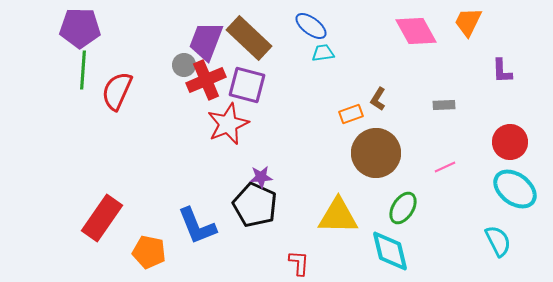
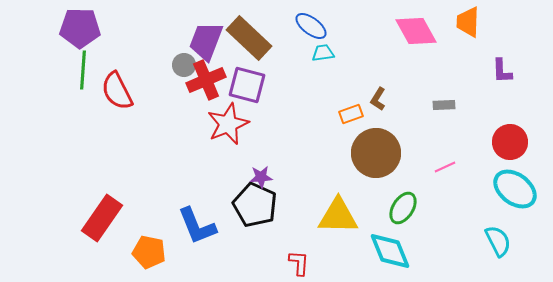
orange trapezoid: rotated 24 degrees counterclockwise
red semicircle: rotated 51 degrees counterclockwise
cyan diamond: rotated 9 degrees counterclockwise
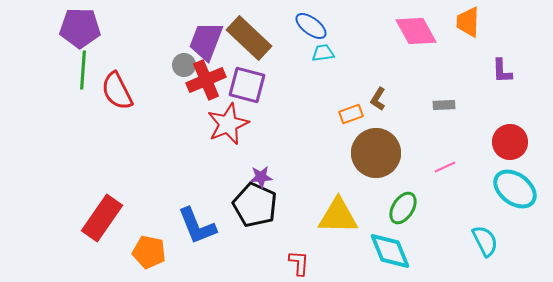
cyan semicircle: moved 13 px left
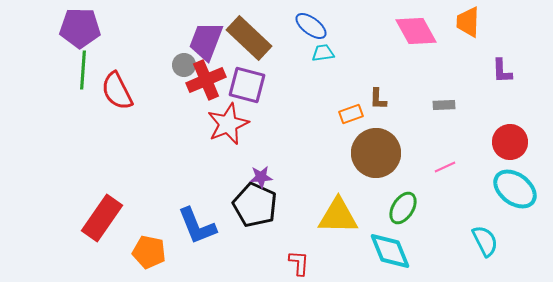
brown L-shape: rotated 30 degrees counterclockwise
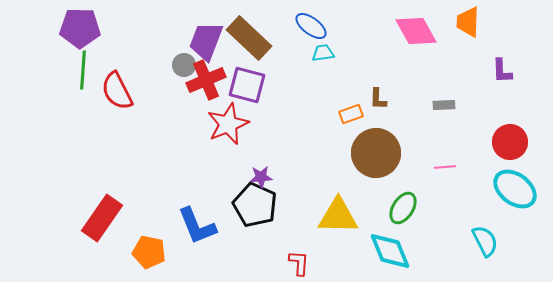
pink line: rotated 20 degrees clockwise
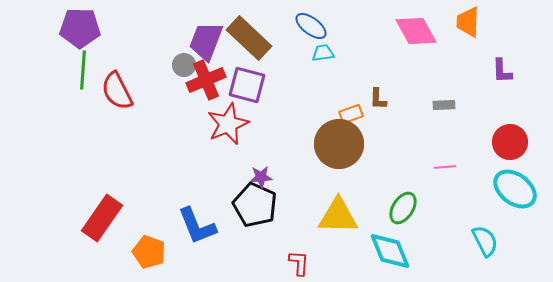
brown circle: moved 37 px left, 9 px up
orange pentagon: rotated 8 degrees clockwise
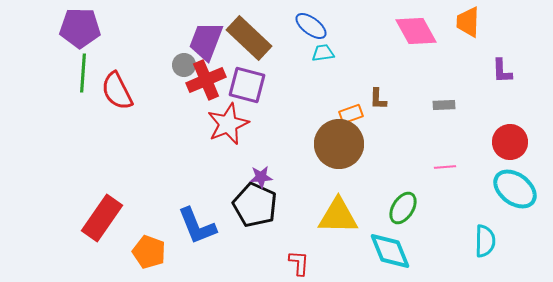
green line: moved 3 px down
cyan semicircle: rotated 28 degrees clockwise
